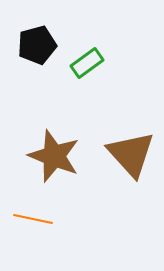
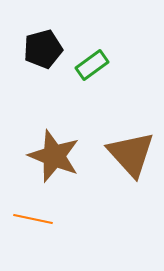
black pentagon: moved 6 px right, 4 px down
green rectangle: moved 5 px right, 2 px down
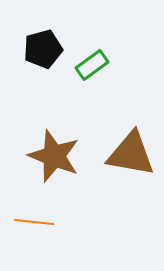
brown triangle: rotated 38 degrees counterclockwise
orange line: moved 1 px right, 3 px down; rotated 6 degrees counterclockwise
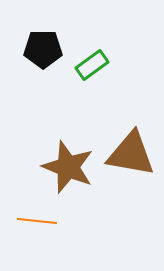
black pentagon: rotated 15 degrees clockwise
brown star: moved 14 px right, 11 px down
orange line: moved 3 px right, 1 px up
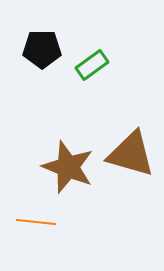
black pentagon: moved 1 px left
brown triangle: rotated 6 degrees clockwise
orange line: moved 1 px left, 1 px down
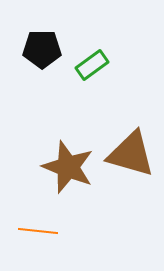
orange line: moved 2 px right, 9 px down
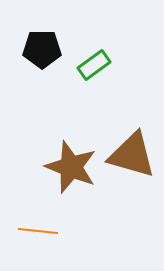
green rectangle: moved 2 px right
brown triangle: moved 1 px right, 1 px down
brown star: moved 3 px right
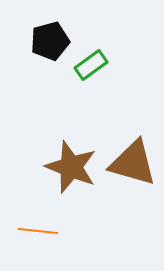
black pentagon: moved 8 px right, 8 px up; rotated 15 degrees counterclockwise
green rectangle: moved 3 px left
brown triangle: moved 1 px right, 8 px down
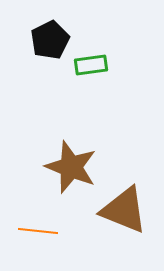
black pentagon: moved 1 px up; rotated 12 degrees counterclockwise
green rectangle: rotated 28 degrees clockwise
brown triangle: moved 9 px left, 47 px down; rotated 6 degrees clockwise
